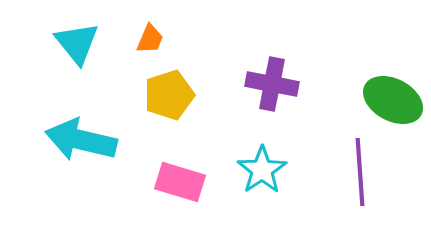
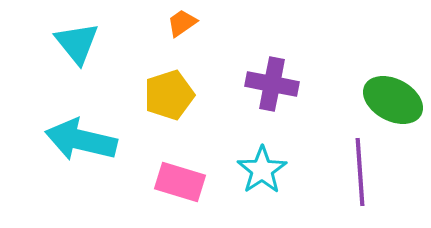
orange trapezoid: moved 32 px right, 16 px up; rotated 148 degrees counterclockwise
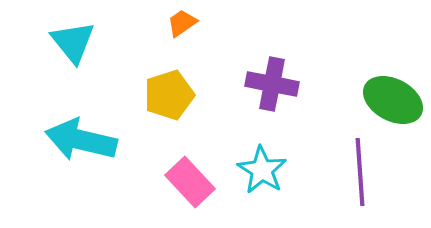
cyan triangle: moved 4 px left, 1 px up
cyan star: rotated 6 degrees counterclockwise
pink rectangle: moved 10 px right; rotated 30 degrees clockwise
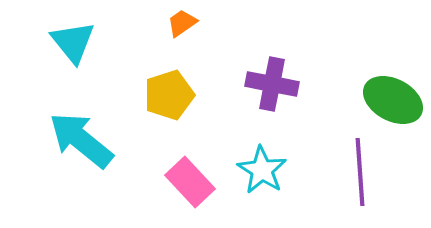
cyan arrow: rotated 26 degrees clockwise
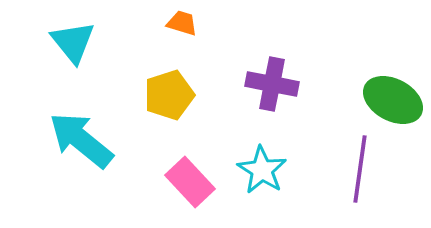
orange trapezoid: rotated 52 degrees clockwise
purple line: moved 3 px up; rotated 12 degrees clockwise
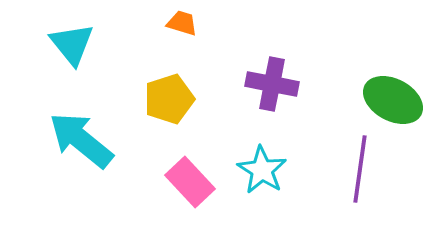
cyan triangle: moved 1 px left, 2 px down
yellow pentagon: moved 4 px down
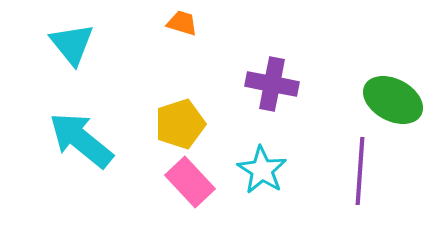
yellow pentagon: moved 11 px right, 25 px down
purple line: moved 2 px down; rotated 4 degrees counterclockwise
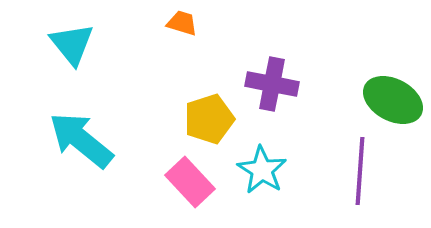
yellow pentagon: moved 29 px right, 5 px up
